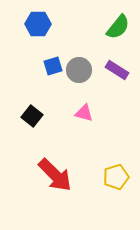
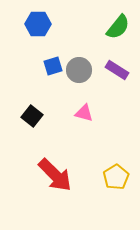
yellow pentagon: rotated 15 degrees counterclockwise
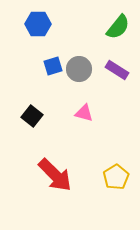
gray circle: moved 1 px up
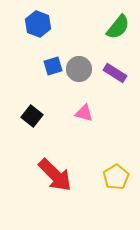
blue hexagon: rotated 20 degrees clockwise
purple rectangle: moved 2 px left, 3 px down
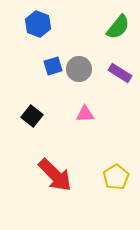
purple rectangle: moved 5 px right
pink triangle: moved 1 px right, 1 px down; rotated 18 degrees counterclockwise
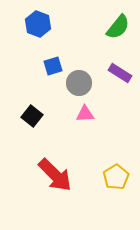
gray circle: moved 14 px down
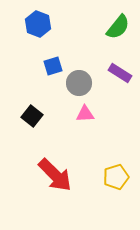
yellow pentagon: rotated 15 degrees clockwise
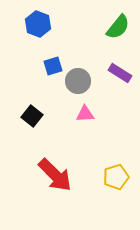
gray circle: moved 1 px left, 2 px up
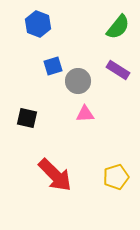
purple rectangle: moved 2 px left, 3 px up
black square: moved 5 px left, 2 px down; rotated 25 degrees counterclockwise
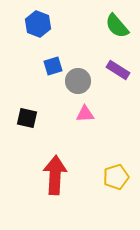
green semicircle: moved 1 px left, 1 px up; rotated 100 degrees clockwise
red arrow: rotated 132 degrees counterclockwise
